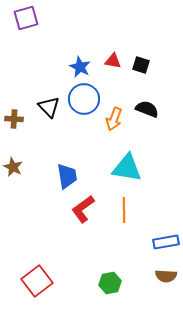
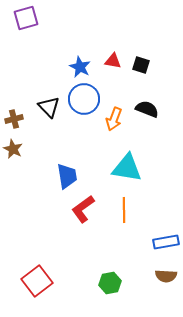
brown cross: rotated 18 degrees counterclockwise
brown star: moved 18 px up
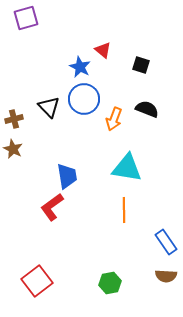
red triangle: moved 10 px left, 11 px up; rotated 30 degrees clockwise
red L-shape: moved 31 px left, 2 px up
blue rectangle: rotated 65 degrees clockwise
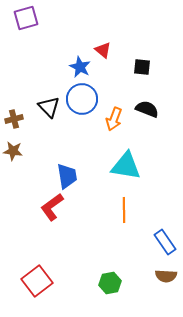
black square: moved 1 px right, 2 px down; rotated 12 degrees counterclockwise
blue circle: moved 2 px left
brown star: moved 2 px down; rotated 18 degrees counterclockwise
cyan triangle: moved 1 px left, 2 px up
blue rectangle: moved 1 px left
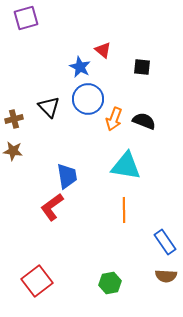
blue circle: moved 6 px right
black semicircle: moved 3 px left, 12 px down
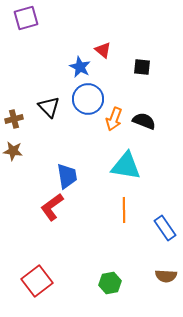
blue rectangle: moved 14 px up
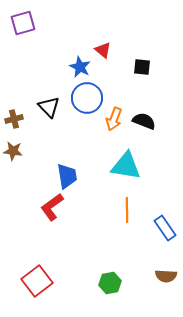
purple square: moved 3 px left, 5 px down
blue circle: moved 1 px left, 1 px up
orange line: moved 3 px right
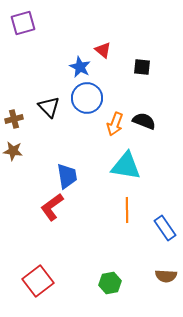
orange arrow: moved 1 px right, 5 px down
red square: moved 1 px right
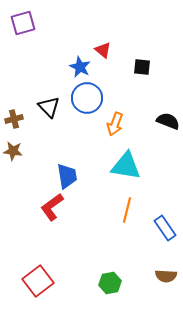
black semicircle: moved 24 px right
orange line: rotated 15 degrees clockwise
